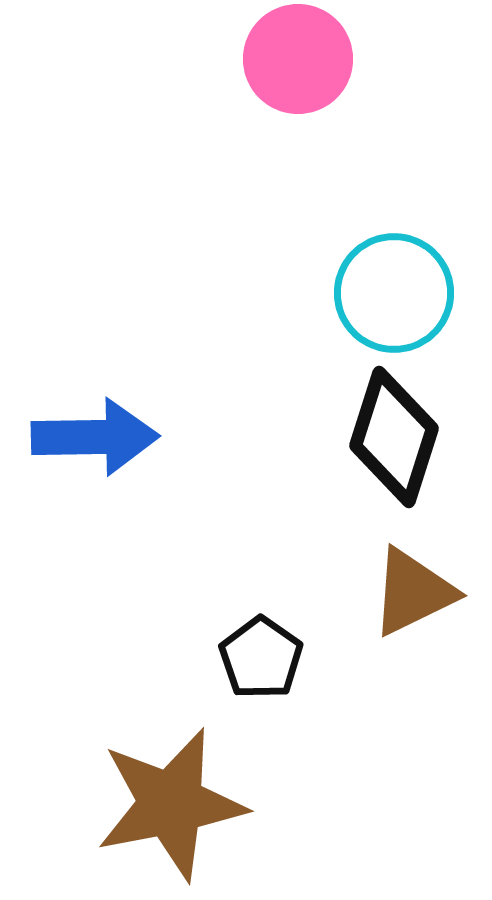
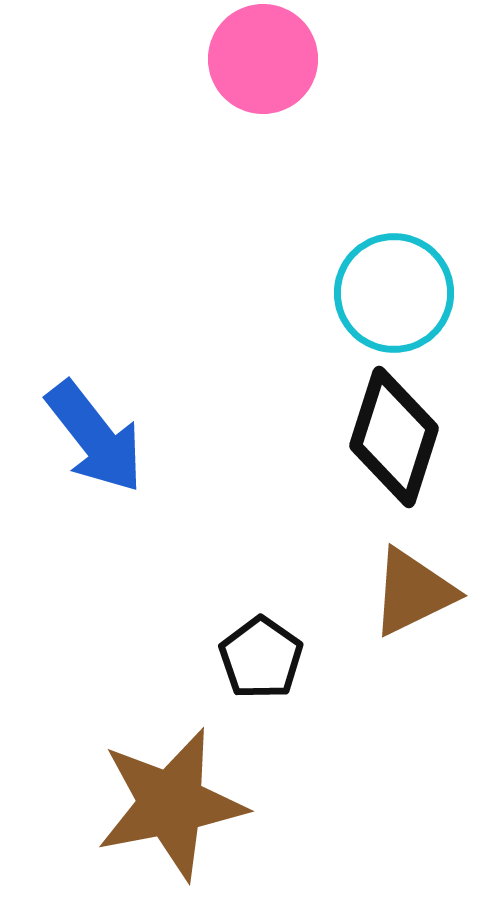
pink circle: moved 35 px left
blue arrow: rotated 53 degrees clockwise
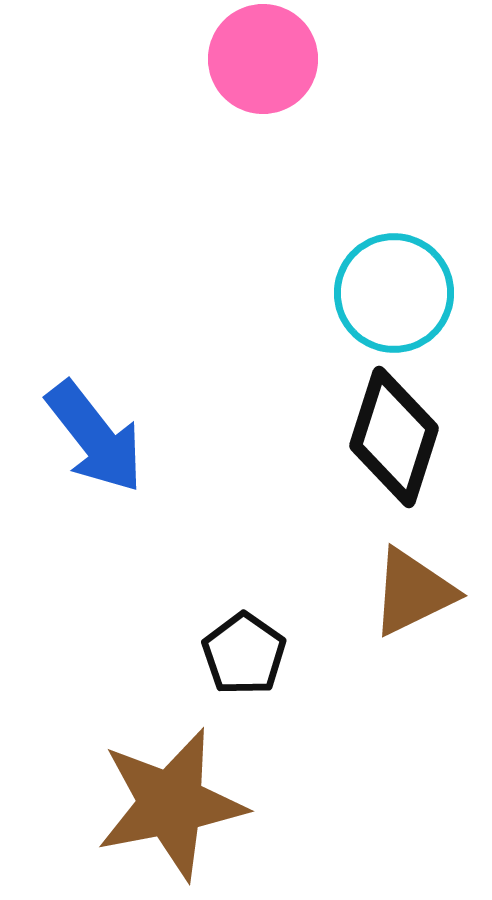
black pentagon: moved 17 px left, 4 px up
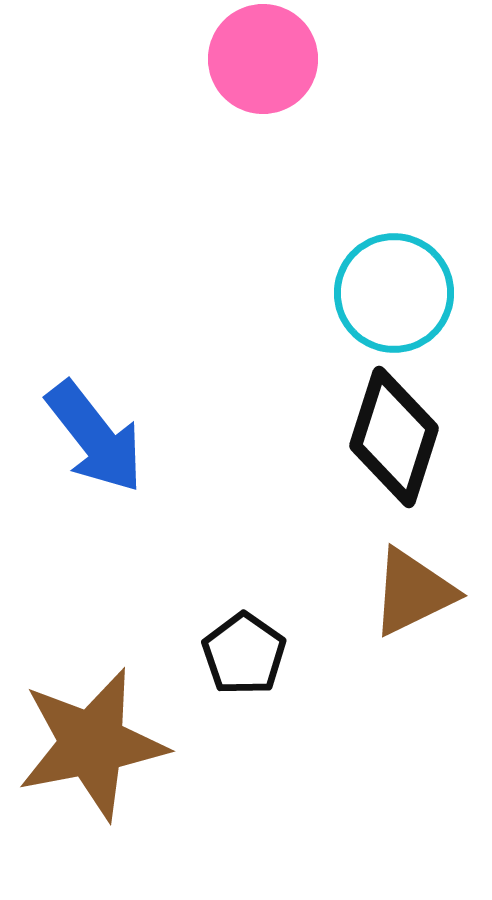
brown star: moved 79 px left, 60 px up
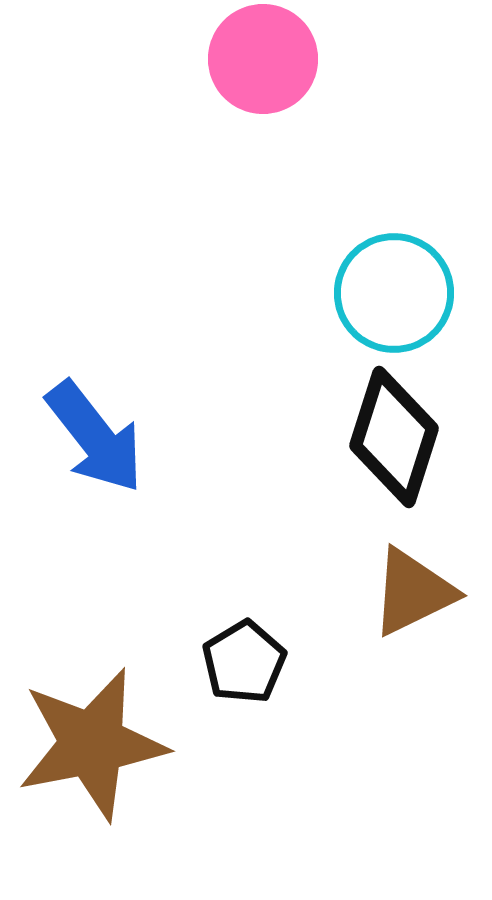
black pentagon: moved 8 px down; rotated 6 degrees clockwise
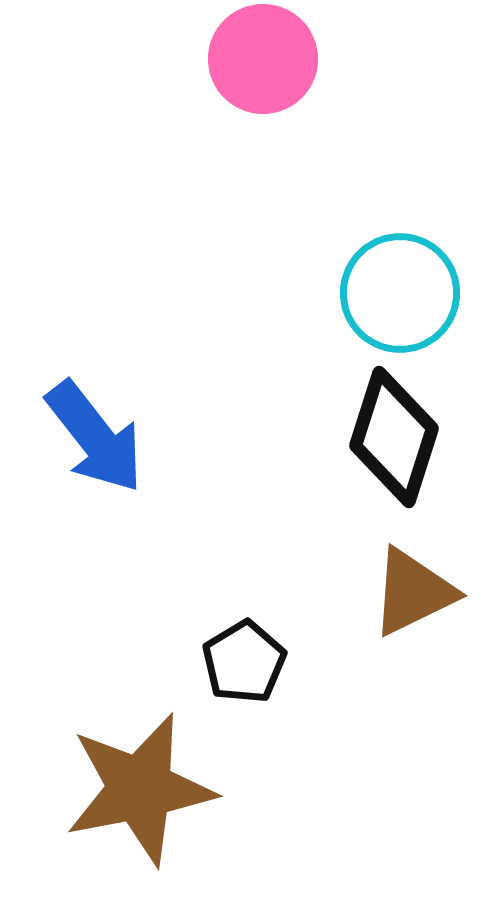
cyan circle: moved 6 px right
brown star: moved 48 px right, 45 px down
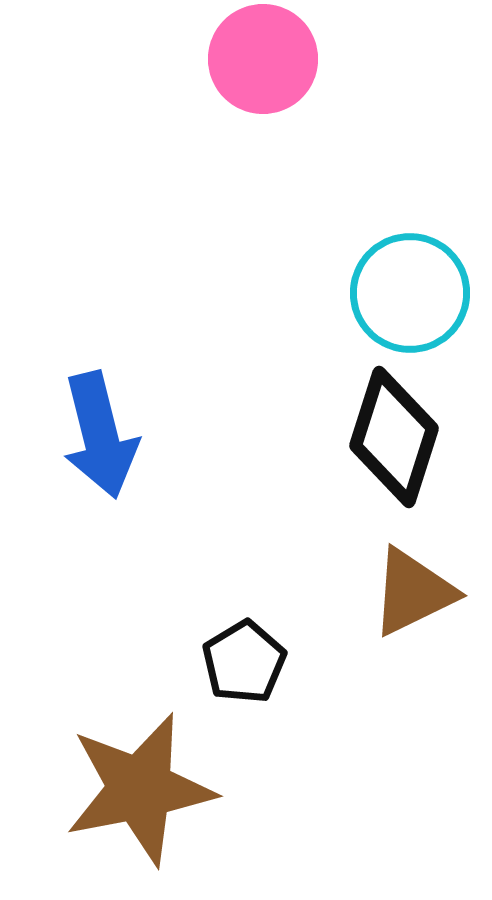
cyan circle: moved 10 px right
blue arrow: moved 5 px right, 2 px up; rotated 24 degrees clockwise
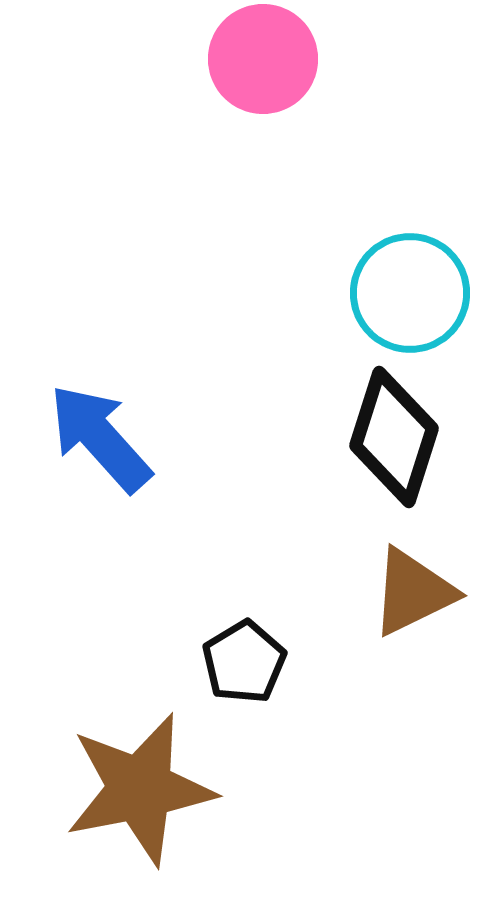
blue arrow: moved 3 px down; rotated 152 degrees clockwise
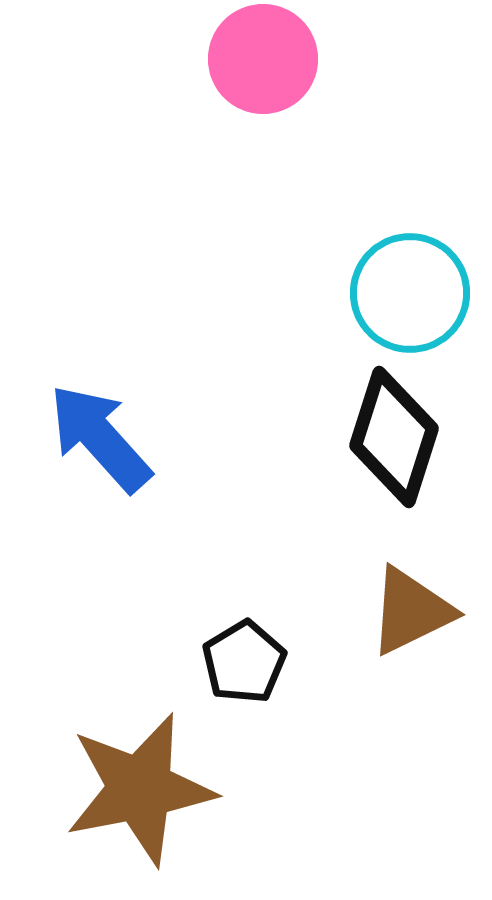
brown triangle: moved 2 px left, 19 px down
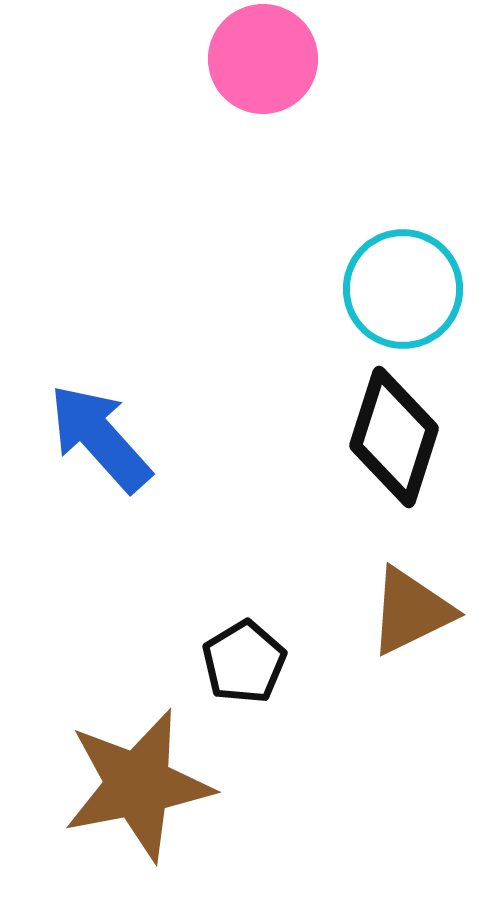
cyan circle: moved 7 px left, 4 px up
brown star: moved 2 px left, 4 px up
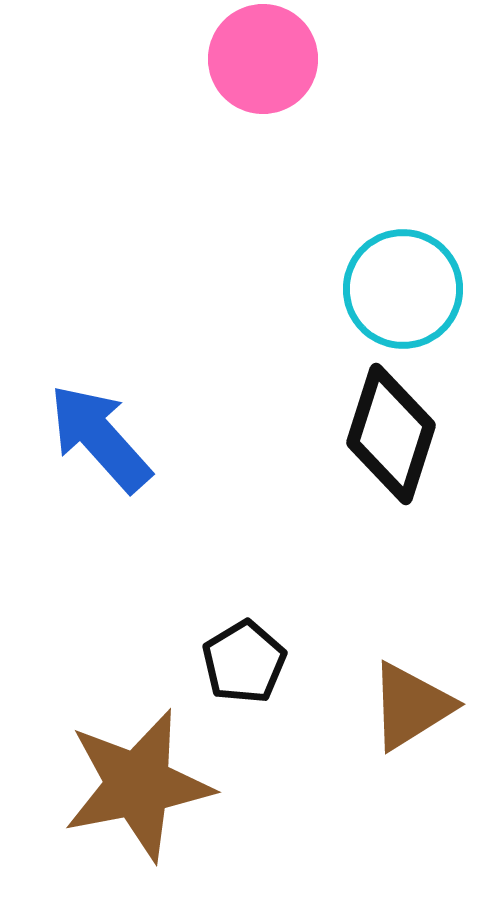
black diamond: moved 3 px left, 3 px up
brown triangle: moved 95 px down; rotated 6 degrees counterclockwise
